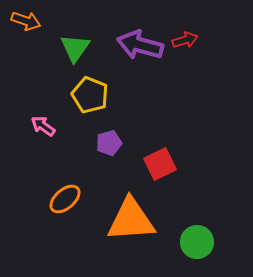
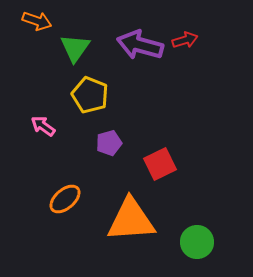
orange arrow: moved 11 px right
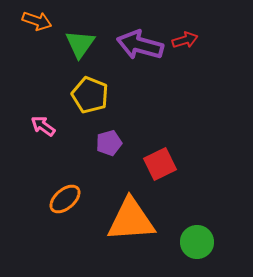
green triangle: moved 5 px right, 4 px up
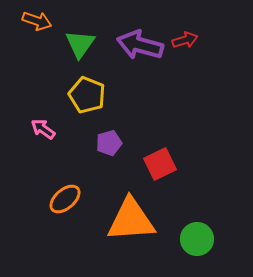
yellow pentagon: moved 3 px left
pink arrow: moved 3 px down
green circle: moved 3 px up
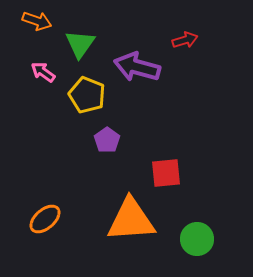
purple arrow: moved 3 px left, 22 px down
pink arrow: moved 57 px up
purple pentagon: moved 2 px left, 3 px up; rotated 20 degrees counterclockwise
red square: moved 6 px right, 9 px down; rotated 20 degrees clockwise
orange ellipse: moved 20 px left, 20 px down
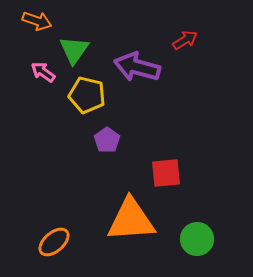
red arrow: rotated 15 degrees counterclockwise
green triangle: moved 6 px left, 6 px down
yellow pentagon: rotated 9 degrees counterclockwise
orange ellipse: moved 9 px right, 23 px down
